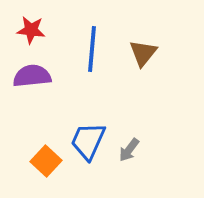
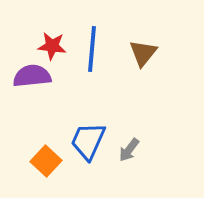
red star: moved 21 px right, 16 px down
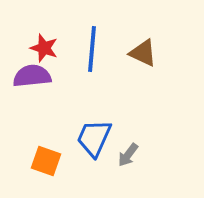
red star: moved 8 px left, 2 px down; rotated 12 degrees clockwise
brown triangle: rotated 44 degrees counterclockwise
blue trapezoid: moved 6 px right, 3 px up
gray arrow: moved 1 px left, 5 px down
orange square: rotated 24 degrees counterclockwise
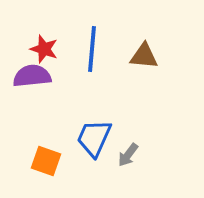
red star: moved 1 px down
brown triangle: moved 1 px right, 3 px down; rotated 20 degrees counterclockwise
